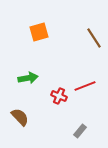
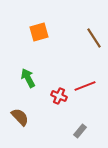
green arrow: rotated 108 degrees counterclockwise
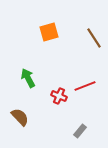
orange square: moved 10 px right
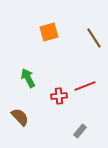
red cross: rotated 28 degrees counterclockwise
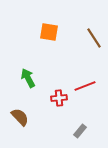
orange square: rotated 24 degrees clockwise
red cross: moved 2 px down
